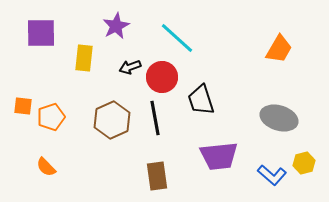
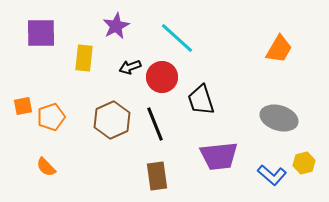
orange square: rotated 18 degrees counterclockwise
black line: moved 6 px down; rotated 12 degrees counterclockwise
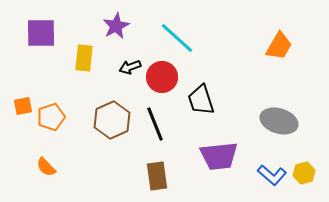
orange trapezoid: moved 3 px up
gray ellipse: moved 3 px down
yellow hexagon: moved 10 px down
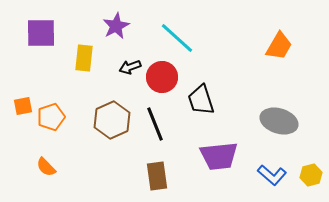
yellow hexagon: moved 7 px right, 2 px down
